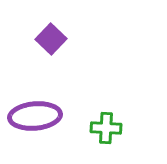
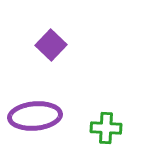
purple square: moved 6 px down
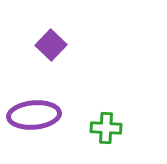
purple ellipse: moved 1 px left, 1 px up
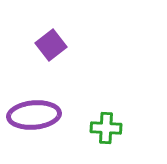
purple square: rotated 8 degrees clockwise
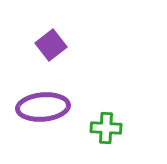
purple ellipse: moved 9 px right, 8 px up
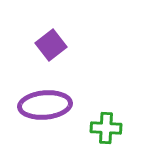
purple ellipse: moved 2 px right, 2 px up
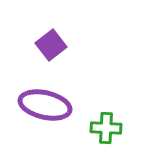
purple ellipse: rotated 18 degrees clockwise
